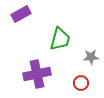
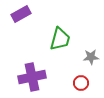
purple cross: moved 5 px left, 3 px down
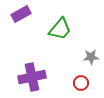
green trapezoid: moved 10 px up; rotated 25 degrees clockwise
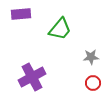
purple rectangle: rotated 24 degrees clockwise
purple cross: rotated 16 degrees counterclockwise
red circle: moved 12 px right
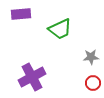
green trapezoid: rotated 25 degrees clockwise
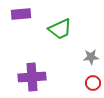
purple cross: rotated 24 degrees clockwise
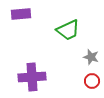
green trapezoid: moved 8 px right, 1 px down
gray star: rotated 21 degrees clockwise
red circle: moved 1 px left, 2 px up
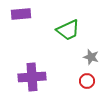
red circle: moved 5 px left
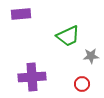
green trapezoid: moved 6 px down
gray star: moved 1 px up; rotated 21 degrees counterclockwise
red circle: moved 5 px left, 3 px down
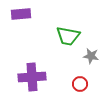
green trapezoid: rotated 35 degrees clockwise
gray star: rotated 14 degrees clockwise
red circle: moved 2 px left
